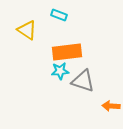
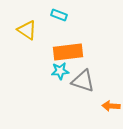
orange rectangle: moved 1 px right
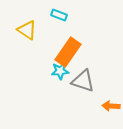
orange rectangle: rotated 48 degrees counterclockwise
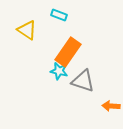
cyan star: moved 1 px left; rotated 18 degrees clockwise
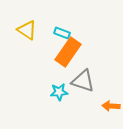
cyan rectangle: moved 3 px right, 18 px down
cyan star: moved 21 px down; rotated 18 degrees counterclockwise
